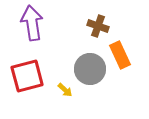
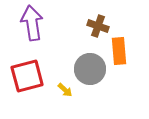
orange rectangle: moved 1 px left, 4 px up; rotated 20 degrees clockwise
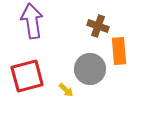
purple arrow: moved 2 px up
yellow arrow: moved 1 px right
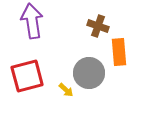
orange rectangle: moved 1 px down
gray circle: moved 1 px left, 4 px down
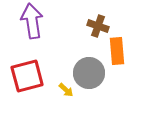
orange rectangle: moved 2 px left, 1 px up
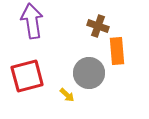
yellow arrow: moved 1 px right, 5 px down
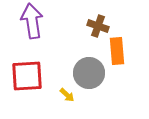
red square: rotated 12 degrees clockwise
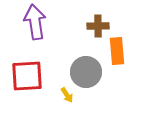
purple arrow: moved 3 px right, 1 px down
brown cross: rotated 20 degrees counterclockwise
gray circle: moved 3 px left, 1 px up
yellow arrow: rotated 14 degrees clockwise
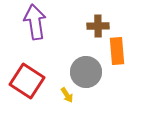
red square: moved 5 px down; rotated 36 degrees clockwise
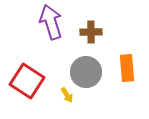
purple arrow: moved 16 px right; rotated 8 degrees counterclockwise
brown cross: moved 7 px left, 6 px down
orange rectangle: moved 10 px right, 17 px down
